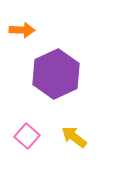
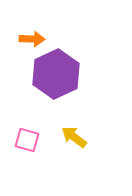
orange arrow: moved 10 px right, 9 px down
pink square: moved 4 px down; rotated 25 degrees counterclockwise
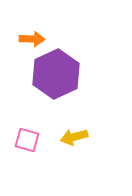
yellow arrow: rotated 52 degrees counterclockwise
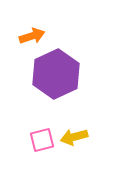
orange arrow: moved 3 px up; rotated 20 degrees counterclockwise
pink square: moved 15 px right; rotated 30 degrees counterclockwise
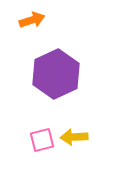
orange arrow: moved 16 px up
yellow arrow: rotated 12 degrees clockwise
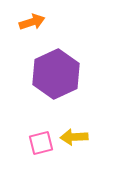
orange arrow: moved 2 px down
pink square: moved 1 px left, 3 px down
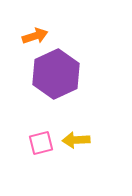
orange arrow: moved 3 px right, 14 px down
yellow arrow: moved 2 px right, 3 px down
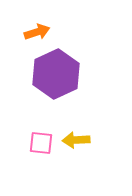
orange arrow: moved 2 px right, 4 px up
pink square: rotated 20 degrees clockwise
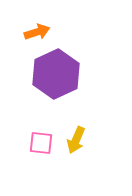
yellow arrow: rotated 64 degrees counterclockwise
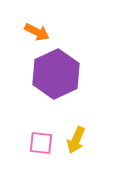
orange arrow: rotated 45 degrees clockwise
